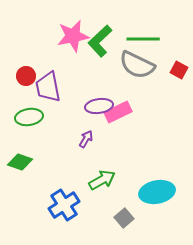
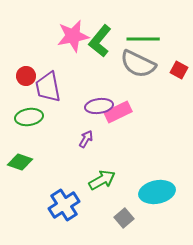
green L-shape: rotated 8 degrees counterclockwise
gray semicircle: moved 1 px right, 1 px up
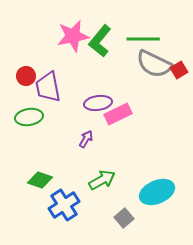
gray semicircle: moved 16 px right
red square: rotated 30 degrees clockwise
purple ellipse: moved 1 px left, 3 px up
pink rectangle: moved 2 px down
green diamond: moved 20 px right, 18 px down
cyan ellipse: rotated 12 degrees counterclockwise
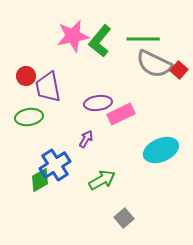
red square: rotated 18 degrees counterclockwise
pink rectangle: moved 3 px right
green diamond: rotated 50 degrees counterclockwise
cyan ellipse: moved 4 px right, 42 px up
blue cross: moved 9 px left, 40 px up
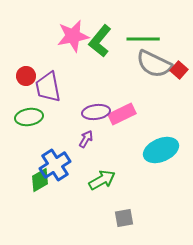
purple ellipse: moved 2 px left, 9 px down
pink rectangle: moved 1 px right
gray square: rotated 30 degrees clockwise
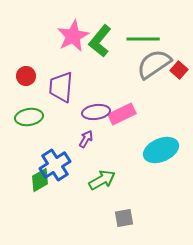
pink star: rotated 16 degrees counterclockwise
gray semicircle: rotated 120 degrees clockwise
purple trapezoid: moved 13 px right; rotated 16 degrees clockwise
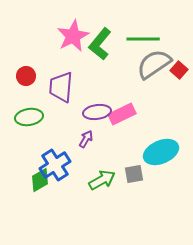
green L-shape: moved 3 px down
purple ellipse: moved 1 px right
cyan ellipse: moved 2 px down
gray square: moved 10 px right, 44 px up
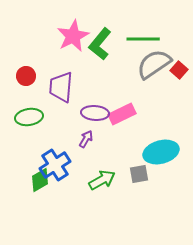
purple ellipse: moved 2 px left, 1 px down; rotated 12 degrees clockwise
cyan ellipse: rotated 8 degrees clockwise
gray square: moved 5 px right
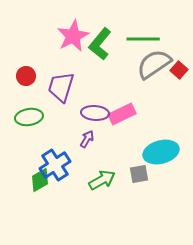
purple trapezoid: rotated 12 degrees clockwise
purple arrow: moved 1 px right
